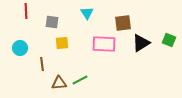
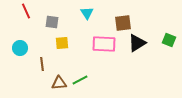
red line: rotated 21 degrees counterclockwise
black triangle: moved 4 px left
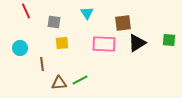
gray square: moved 2 px right
green square: rotated 16 degrees counterclockwise
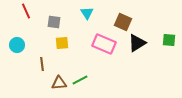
brown square: moved 1 px up; rotated 30 degrees clockwise
pink rectangle: rotated 20 degrees clockwise
cyan circle: moved 3 px left, 3 px up
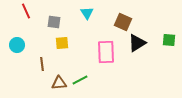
pink rectangle: moved 2 px right, 8 px down; rotated 65 degrees clockwise
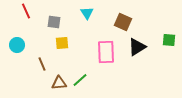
black triangle: moved 4 px down
brown line: rotated 16 degrees counterclockwise
green line: rotated 14 degrees counterclockwise
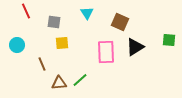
brown square: moved 3 px left
black triangle: moved 2 px left
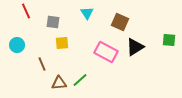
gray square: moved 1 px left
pink rectangle: rotated 60 degrees counterclockwise
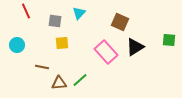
cyan triangle: moved 8 px left; rotated 16 degrees clockwise
gray square: moved 2 px right, 1 px up
pink rectangle: rotated 20 degrees clockwise
brown line: moved 3 px down; rotated 56 degrees counterclockwise
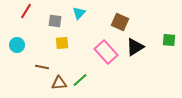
red line: rotated 56 degrees clockwise
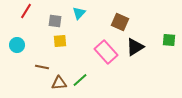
yellow square: moved 2 px left, 2 px up
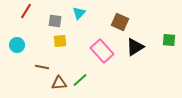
pink rectangle: moved 4 px left, 1 px up
